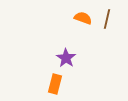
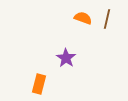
orange rectangle: moved 16 px left
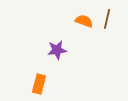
orange semicircle: moved 1 px right, 3 px down
purple star: moved 9 px left, 8 px up; rotated 30 degrees clockwise
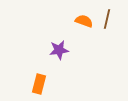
purple star: moved 2 px right
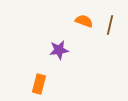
brown line: moved 3 px right, 6 px down
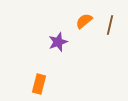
orange semicircle: rotated 60 degrees counterclockwise
purple star: moved 1 px left, 8 px up; rotated 12 degrees counterclockwise
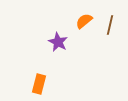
purple star: rotated 24 degrees counterclockwise
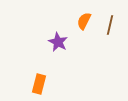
orange semicircle: rotated 24 degrees counterclockwise
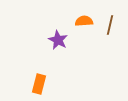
orange semicircle: rotated 60 degrees clockwise
purple star: moved 2 px up
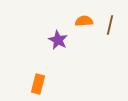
orange rectangle: moved 1 px left
